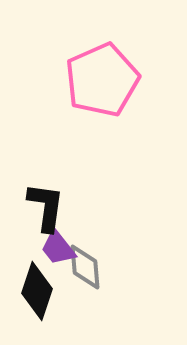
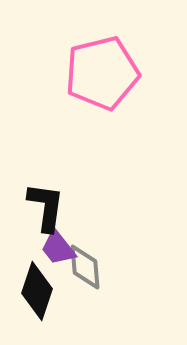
pink pentagon: moved 7 px up; rotated 10 degrees clockwise
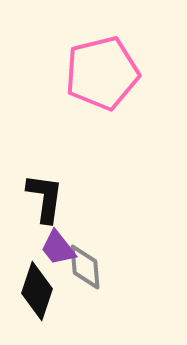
black L-shape: moved 1 px left, 9 px up
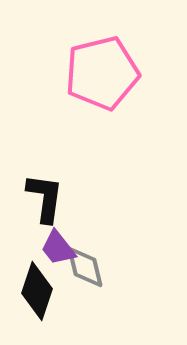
gray diamond: rotated 9 degrees counterclockwise
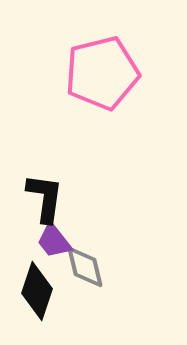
purple trapezoid: moved 4 px left, 7 px up
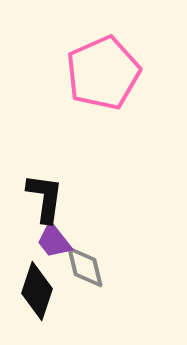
pink pentagon: moved 1 px right; rotated 10 degrees counterclockwise
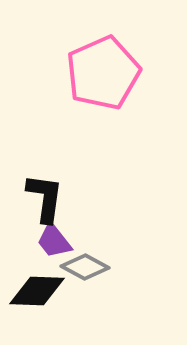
gray diamond: rotated 48 degrees counterclockwise
black diamond: rotated 74 degrees clockwise
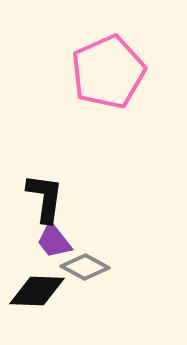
pink pentagon: moved 5 px right, 1 px up
